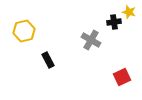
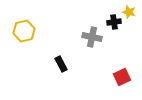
gray cross: moved 1 px right, 3 px up; rotated 18 degrees counterclockwise
black rectangle: moved 13 px right, 4 px down
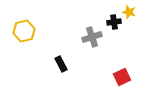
gray cross: rotated 30 degrees counterclockwise
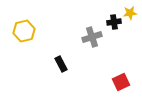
yellow star: moved 1 px right, 1 px down; rotated 24 degrees counterclockwise
red square: moved 1 px left, 5 px down
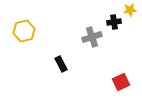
yellow star: moved 3 px up
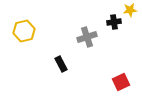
gray cross: moved 5 px left
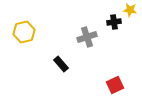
yellow star: rotated 16 degrees clockwise
yellow hexagon: moved 1 px down
black rectangle: rotated 14 degrees counterclockwise
red square: moved 6 px left, 3 px down
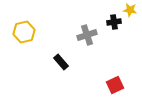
gray cross: moved 2 px up
black rectangle: moved 2 px up
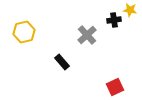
black cross: moved 2 px up
gray cross: rotated 24 degrees counterclockwise
black rectangle: moved 1 px right
red square: moved 2 px down
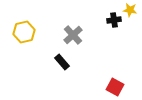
gray cross: moved 14 px left
red square: rotated 36 degrees counterclockwise
